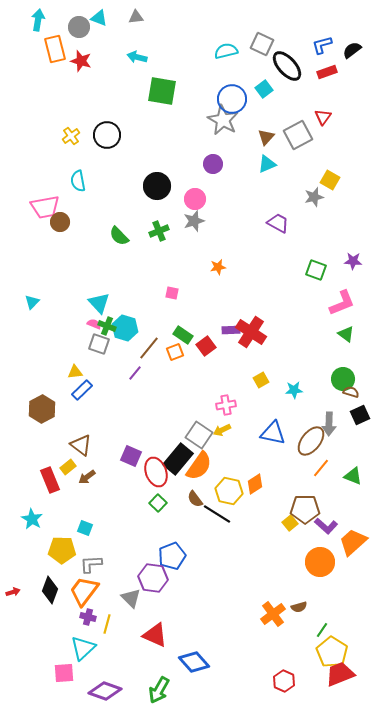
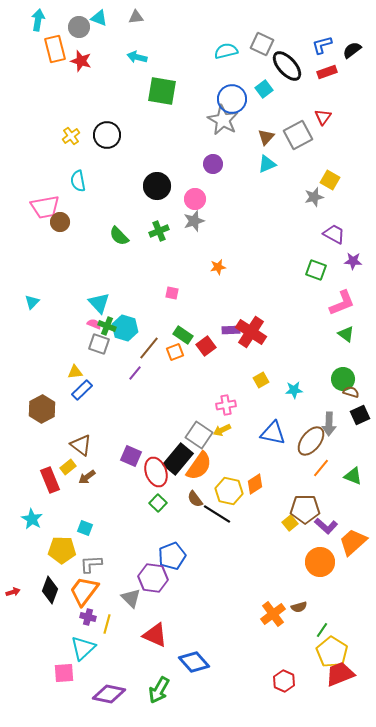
purple trapezoid at (278, 223): moved 56 px right, 11 px down
purple diamond at (105, 691): moved 4 px right, 3 px down; rotated 8 degrees counterclockwise
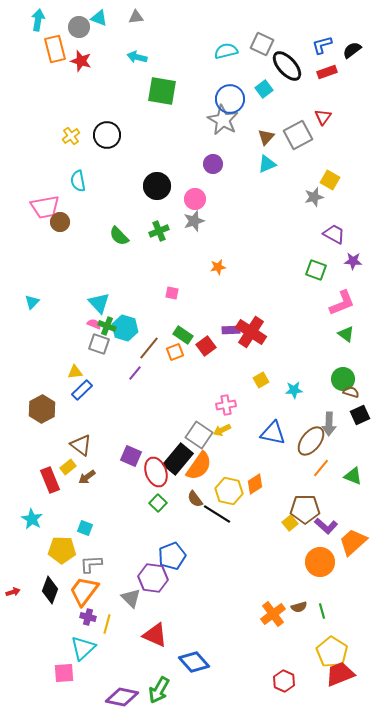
blue circle at (232, 99): moved 2 px left
green line at (322, 630): moved 19 px up; rotated 49 degrees counterclockwise
purple diamond at (109, 694): moved 13 px right, 3 px down
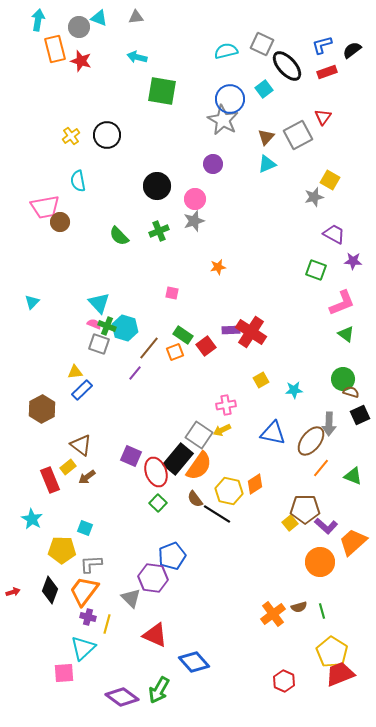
purple diamond at (122, 697): rotated 24 degrees clockwise
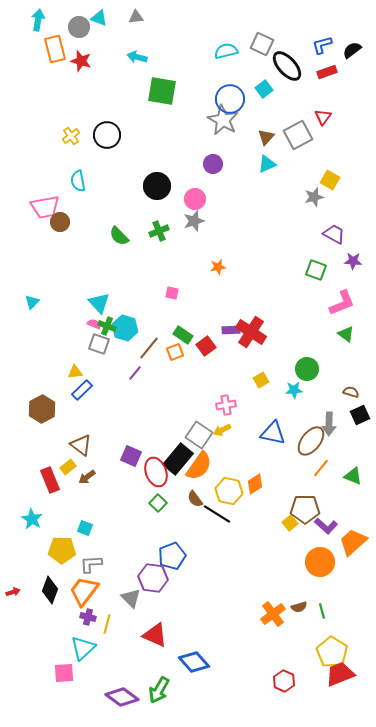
green circle at (343, 379): moved 36 px left, 10 px up
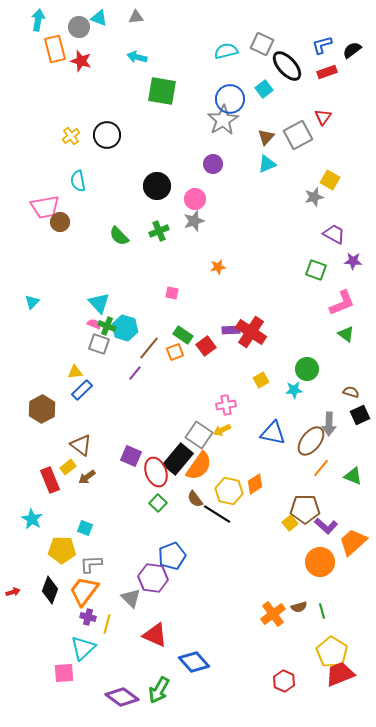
gray star at (223, 120): rotated 12 degrees clockwise
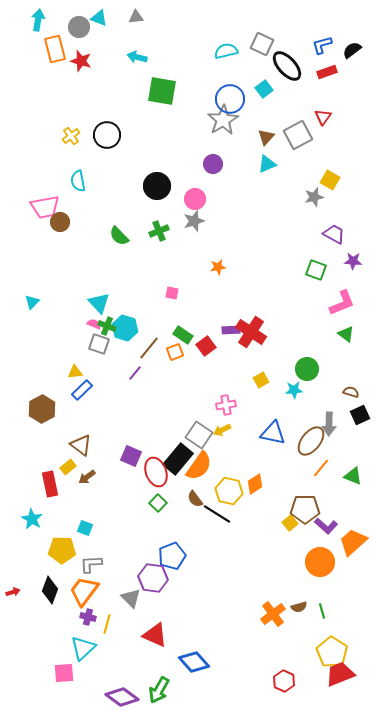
red rectangle at (50, 480): moved 4 px down; rotated 10 degrees clockwise
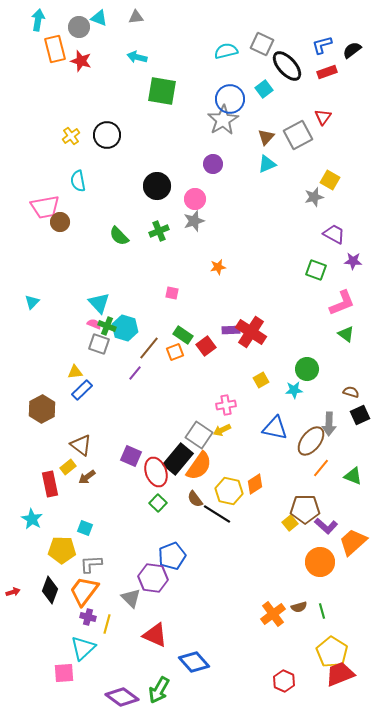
blue triangle at (273, 433): moved 2 px right, 5 px up
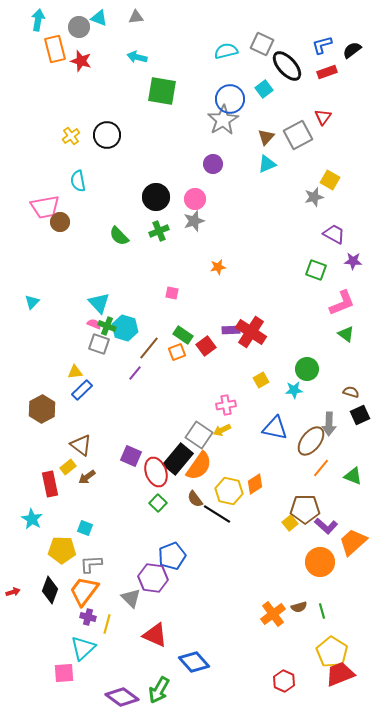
black circle at (157, 186): moved 1 px left, 11 px down
orange square at (175, 352): moved 2 px right
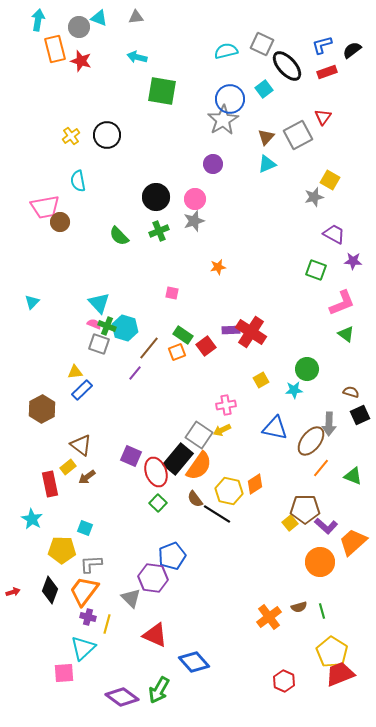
orange cross at (273, 614): moved 4 px left, 3 px down
